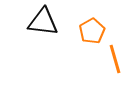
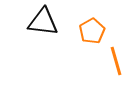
orange line: moved 1 px right, 2 px down
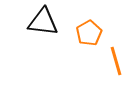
orange pentagon: moved 3 px left, 2 px down
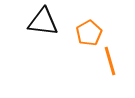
orange line: moved 6 px left
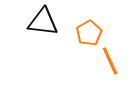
orange line: rotated 8 degrees counterclockwise
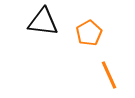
orange line: moved 1 px left, 14 px down
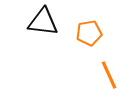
orange pentagon: rotated 20 degrees clockwise
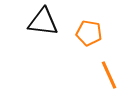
orange pentagon: rotated 20 degrees clockwise
